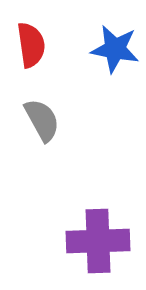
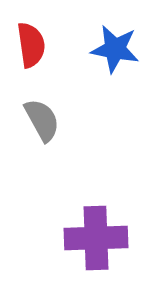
purple cross: moved 2 px left, 3 px up
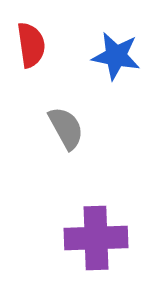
blue star: moved 1 px right, 7 px down
gray semicircle: moved 24 px right, 8 px down
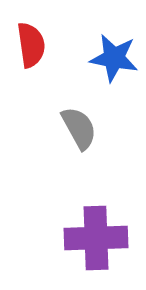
blue star: moved 2 px left, 2 px down
gray semicircle: moved 13 px right
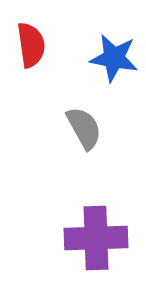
gray semicircle: moved 5 px right
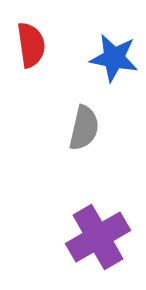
gray semicircle: rotated 42 degrees clockwise
purple cross: moved 2 px right, 1 px up; rotated 28 degrees counterclockwise
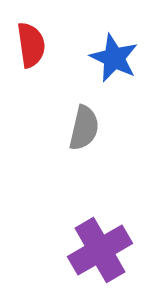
blue star: rotated 15 degrees clockwise
purple cross: moved 2 px right, 13 px down
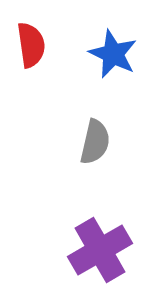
blue star: moved 1 px left, 4 px up
gray semicircle: moved 11 px right, 14 px down
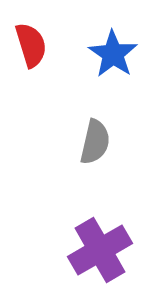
red semicircle: rotated 9 degrees counterclockwise
blue star: rotated 9 degrees clockwise
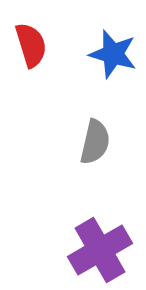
blue star: rotated 18 degrees counterclockwise
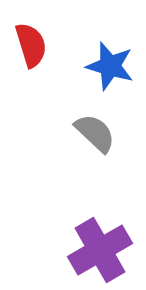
blue star: moved 3 px left, 12 px down
gray semicircle: moved 9 px up; rotated 60 degrees counterclockwise
